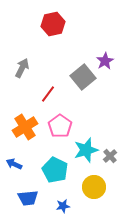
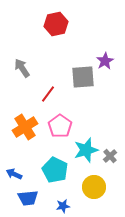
red hexagon: moved 3 px right
gray arrow: rotated 60 degrees counterclockwise
gray square: rotated 35 degrees clockwise
blue arrow: moved 10 px down
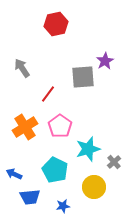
cyan star: moved 2 px right, 1 px up
gray cross: moved 4 px right, 6 px down
blue trapezoid: moved 2 px right, 1 px up
